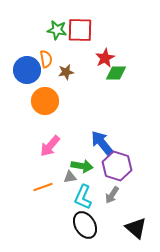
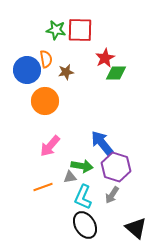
green star: moved 1 px left
purple hexagon: moved 1 px left, 1 px down
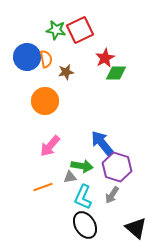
red square: rotated 28 degrees counterclockwise
blue circle: moved 13 px up
purple hexagon: moved 1 px right
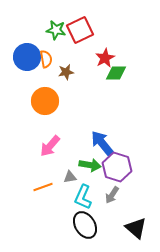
green arrow: moved 8 px right, 1 px up
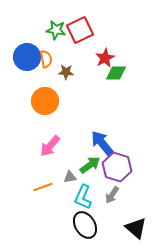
brown star: rotated 14 degrees clockwise
green arrow: rotated 45 degrees counterclockwise
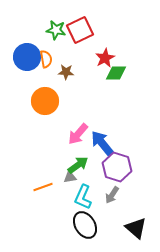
pink arrow: moved 28 px right, 12 px up
green arrow: moved 12 px left
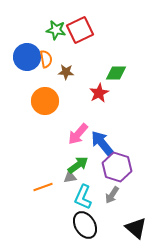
red star: moved 6 px left, 35 px down
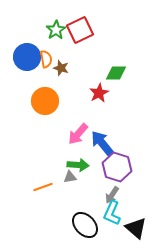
green star: rotated 30 degrees clockwise
brown star: moved 5 px left, 4 px up; rotated 14 degrees clockwise
green arrow: rotated 40 degrees clockwise
cyan L-shape: moved 29 px right, 16 px down
black ellipse: rotated 12 degrees counterclockwise
